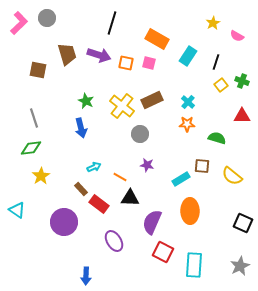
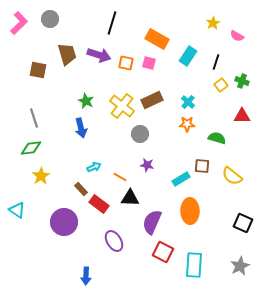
gray circle at (47, 18): moved 3 px right, 1 px down
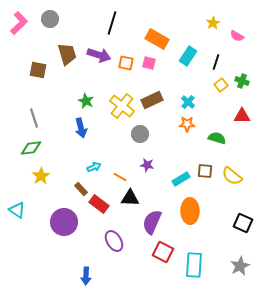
brown square at (202, 166): moved 3 px right, 5 px down
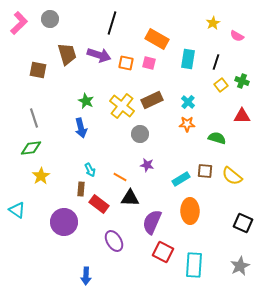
cyan rectangle at (188, 56): moved 3 px down; rotated 24 degrees counterclockwise
cyan arrow at (94, 167): moved 4 px left, 3 px down; rotated 88 degrees clockwise
brown rectangle at (81, 189): rotated 48 degrees clockwise
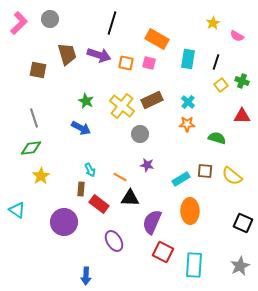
blue arrow at (81, 128): rotated 48 degrees counterclockwise
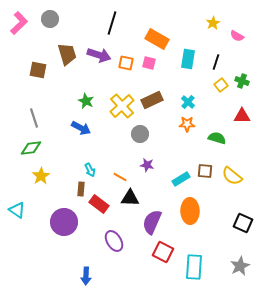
yellow cross at (122, 106): rotated 10 degrees clockwise
cyan rectangle at (194, 265): moved 2 px down
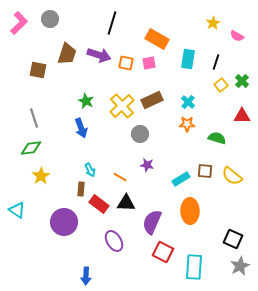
brown trapezoid at (67, 54): rotated 35 degrees clockwise
pink square at (149, 63): rotated 24 degrees counterclockwise
green cross at (242, 81): rotated 24 degrees clockwise
blue arrow at (81, 128): rotated 42 degrees clockwise
black triangle at (130, 198): moved 4 px left, 5 px down
black square at (243, 223): moved 10 px left, 16 px down
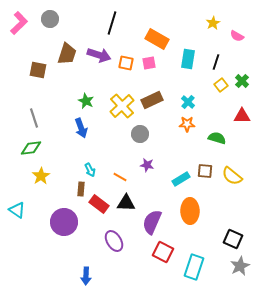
cyan rectangle at (194, 267): rotated 15 degrees clockwise
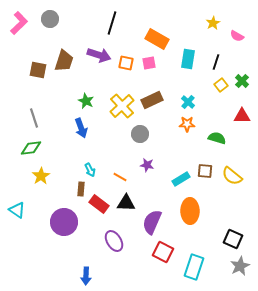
brown trapezoid at (67, 54): moved 3 px left, 7 px down
